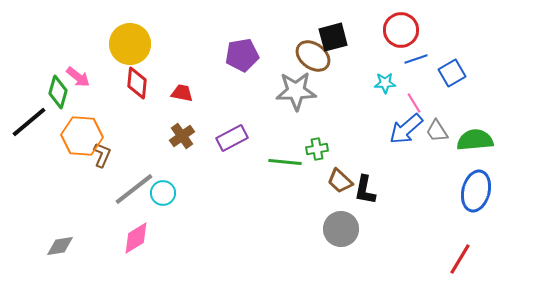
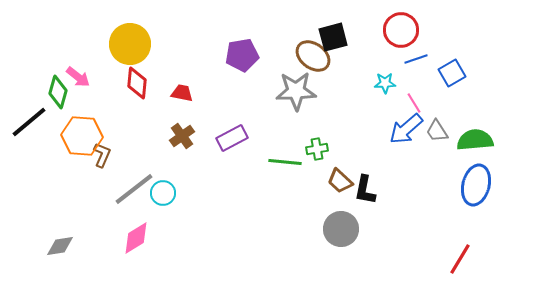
blue ellipse: moved 6 px up
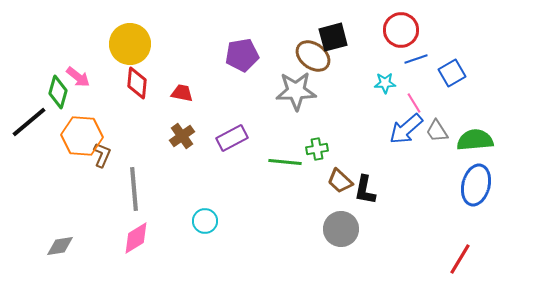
gray line: rotated 57 degrees counterclockwise
cyan circle: moved 42 px right, 28 px down
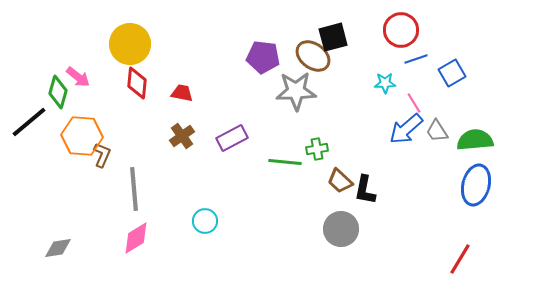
purple pentagon: moved 21 px right, 2 px down; rotated 16 degrees clockwise
gray diamond: moved 2 px left, 2 px down
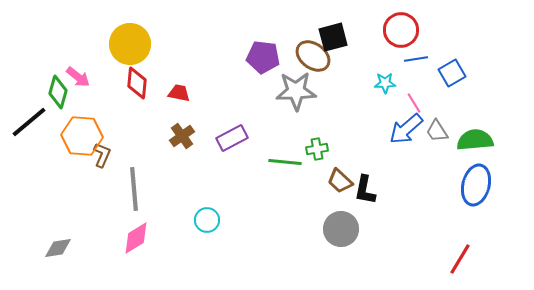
blue line: rotated 10 degrees clockwise
red trapezoid: moved 3 px left
cyan circle: moved 2 px right, 1 px up
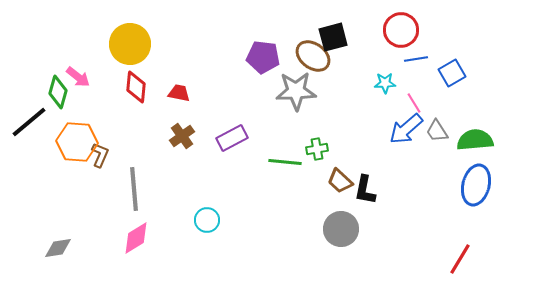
red diamond: moved 1 px left, 4 px down
orange hexagon: moved 5 px left, 6 px down
brown L-shape: moved 2 px left
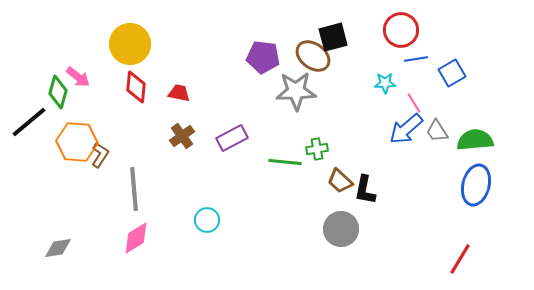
brown L-shape: rotated 10 degrees clockwise
